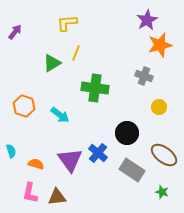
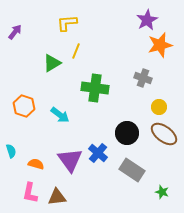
yellow line: moved 2 px up
gray cross: moved 1 px left, 2 px down
brown ellipse: moved 21 px up
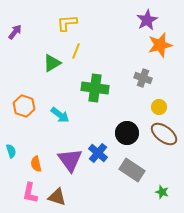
orange semicircle: rotated 119 degrees counterclockwise
brown triangle: rotated 24 degrees clockwise
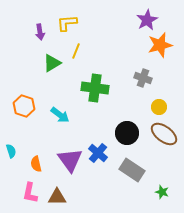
purple arrow: moved 25 px right; rotated 133 degrees clockwise
brown triangle: rotated 18 degrees counterclockwise
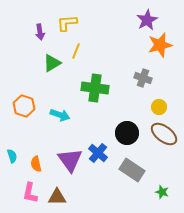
cyan arrow: rotated 18 degrees counterclockwise
cyan semicircle: moved 1 px right, 5 px down
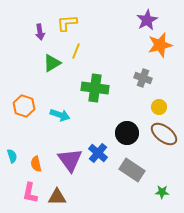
green star: rotated 16 degrees counterclockwise
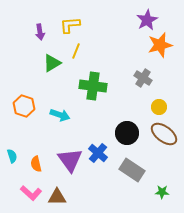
yellow L-shape: moved 3 px right, 2 px down
gray cross: rotated 12 degrees clockwise
green cross: moved 2 px left, 2 px up
pink L-shape: moved 1 px right; rotated 60 degrees counterclockwise
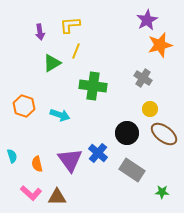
yellow circle: moved 9 px left, 2 px down
orange semicircle: moved 1 px right
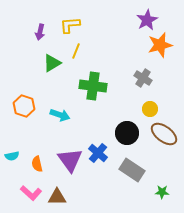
purple arrow: rotated 21 degrees clockwise
cyan semicircle: rotated 96 degrees clockwise
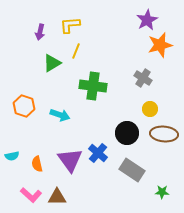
brown ellipse: rotated 32 degrees counterclockwise
pink L-shape: moved 2 px down
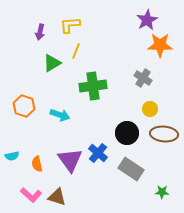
orange star: rotated 15 degrees clockwise
green cross: rotated 16 degrees counterclockwise
gray rectangle: moved 1 px left, 1 px up
brown triangle: rotated 18 degrees clockwise
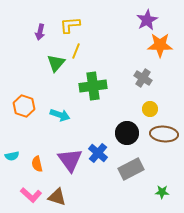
green triangle: moved 4 px right; rotated 18 degrees counterclockwise
gray rectangle: rotated 60 degrees counterclockwise
